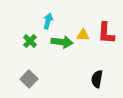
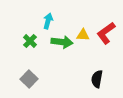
red L-shape: rotated 50 degrees clockwise
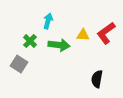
green arrow: moved 3 px left, 3 px down
gray square: moved 10 px left, 15 px up; rotated 12 degrees counterclockwise
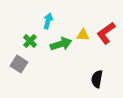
green arrow: moved 2 px right, 1 px up; rotated 25 degrees counterclockwise
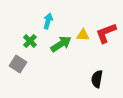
red L-shape: rotated 15 degrees clockwise
green arrow: rotated 15 degrees counterclockwise
gray square: moved 1 px left
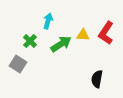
red L-shape: rotated 35 degrees counterclockwise
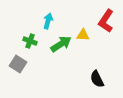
red L-shape: moved 12 px up
green cross: rotated 24 degrees counterclockwise
black semicircle: rotated 36 degrees counterclockwise
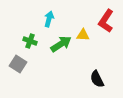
cyan arrow: moved 1 px right, 2 px up
